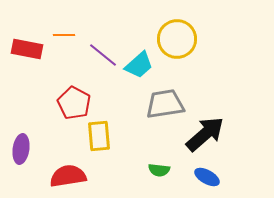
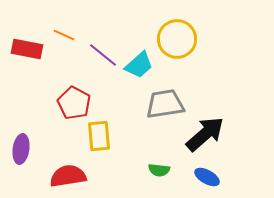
orange line: rotated 25 degrees clockwise
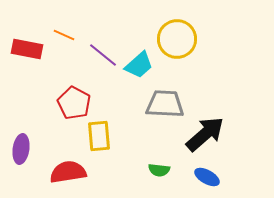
gray trapezoid: rotated 12 degrees clockwise
red semicircle: moved 4 px up
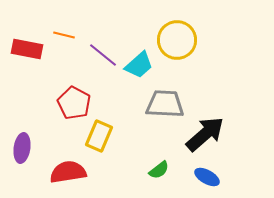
orange line: rotated 10 degrees counterclockwise
yellow circle: moved 1 px down
yellow rectangle: rotated 28 degrees clockwise
purple ellipse: moved 1 px right, 1 px up
green semicircle: rotated 45 degrees counterclockwise
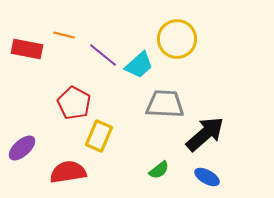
yellow circle: moved 1 px up
purple ellipse: rotated 40 degrees clockwise
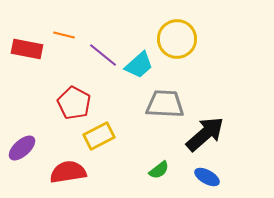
yellow rectangle: rotated 40 degrees clockwise
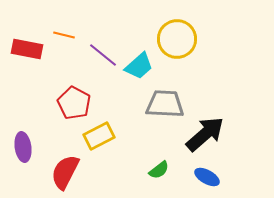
cyan trapezoid: moved 1 px down
purple ellipse: moved 1 px right, 1 px up; rotated 56 degrees counterclockwise
red semicircle: moved 3 px left; rotated 54 degrees counterclockwise
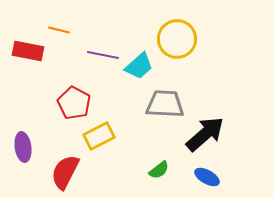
orange line: moved 5 px left, 5 px up
red rectangle: moved 1 px right, 2 px down
purple line: rotated 28 degrees counterclockwise
